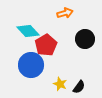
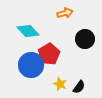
red pentagon: moved 3 px right, 9 px down
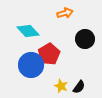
yellow star: moved 1 px right, 2 px down
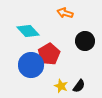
orange arrow: rotated 147 degrees counterclockwise
black circle: moved 2 px down
black semicircle: moved 1 px up
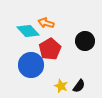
orange arrow: moved 19 px left, 10 px down
red pentagon: moved 1 px right, 5 px up
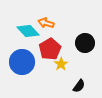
black circle: moved 2 px down
blue circle: moved 9 px left, 3 px up
yellow star: moved 22 px up; rotated 16 degrees clockwise
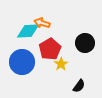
orange arrow: moved 4 px left
cyan diamond: rotated 50 degrees counterclockwise
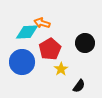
cyan diamond: moved 1 px left, 1 px down
yellow star: moved 5 px down
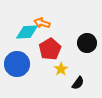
black circle: moved 2 px right
blue circle: moved 5 px left, 2 px down
black semicircle: moved 1 px left, 3 px up
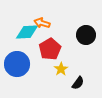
black circle: moved 1 px left, 8 px up
